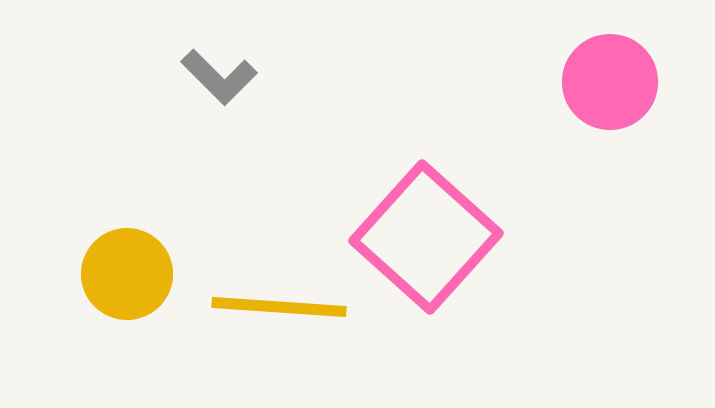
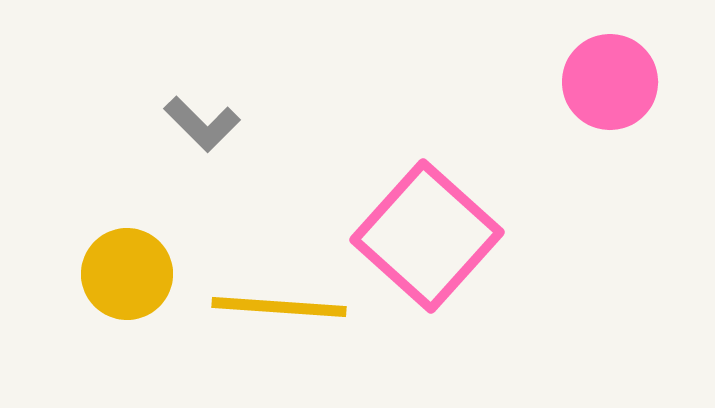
gray L-shape: moved 17 px left, 47 px down
pink square: moved 1 px right, 1 px up
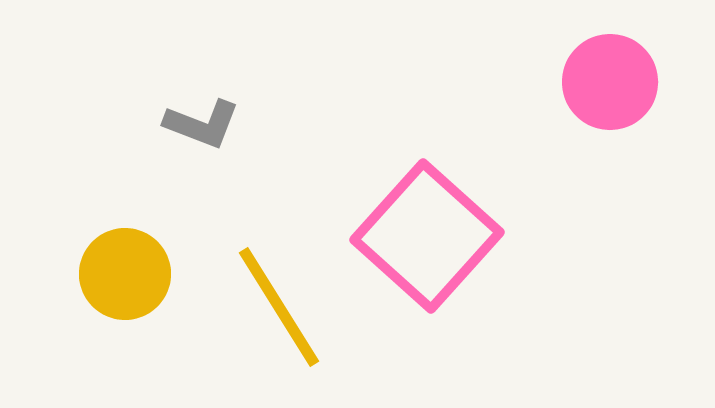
gray L-shape: rotated 24 degrees counterclockwise
yellow circle: moved 2 px left
yellow line: rotated 54 degrees clockwise
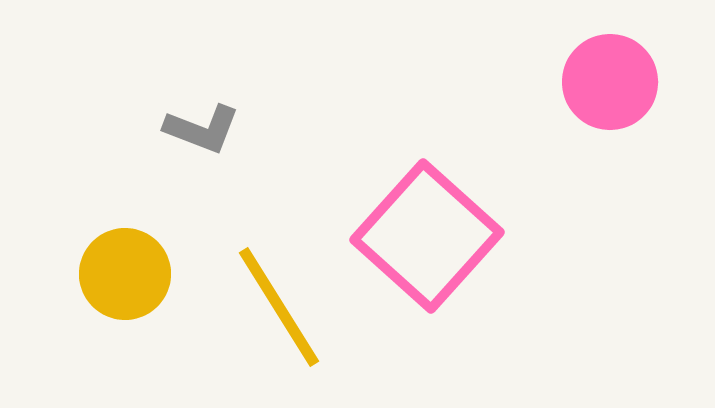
gray L-shape: moved 5 px down
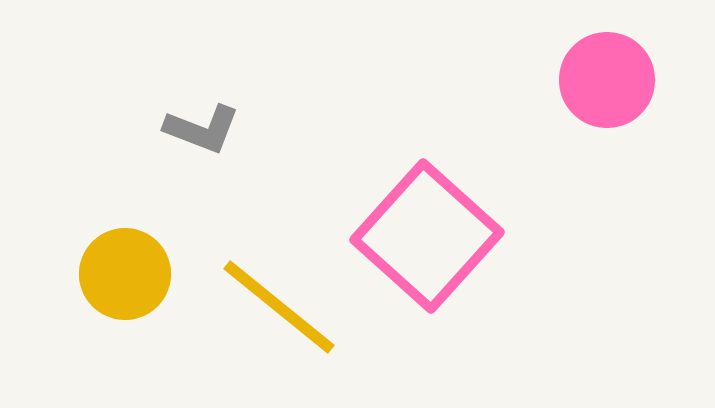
pink circle: moved 3 px left, 2 px up
yellow line: rotated 19 degrees counterclockwise
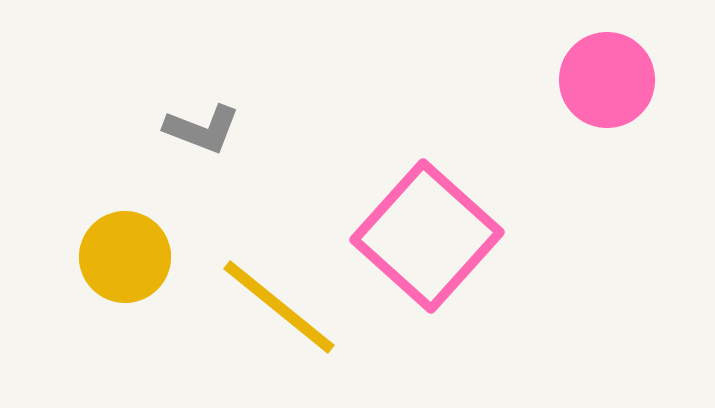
yellow circle: moved 17 px up
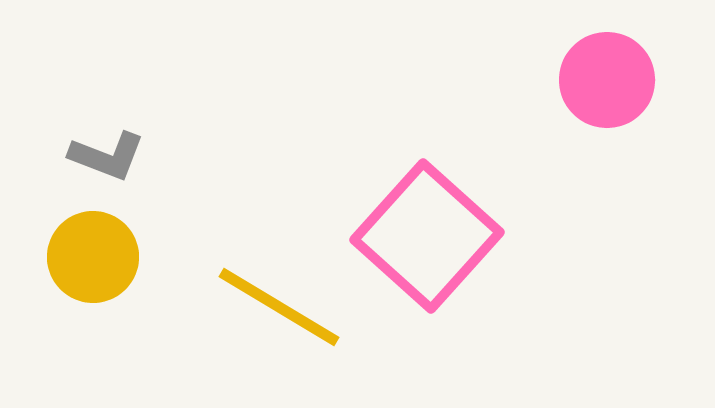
gray L-shape: moved 95 px left, 27 px down
yellow circle: moved 32 px left
yellow line: rotated 8 degrees counterclockwise
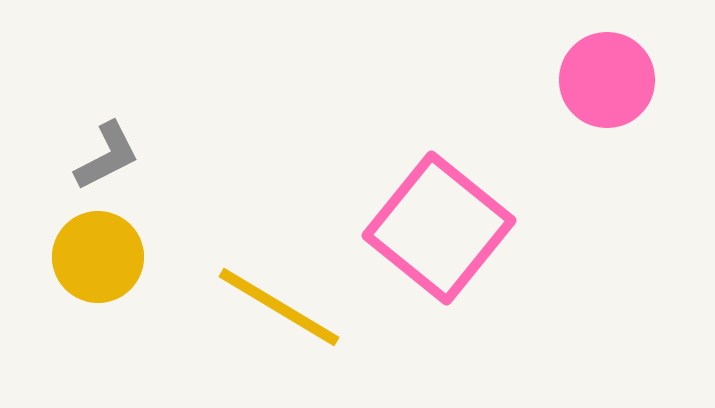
gray L-shape: rotated 48 degrees counterclockwise
pink square: moved 12 px right, 8 px up; rotated 3 degrees counterclockwise
yellow circle: moved 5 px right
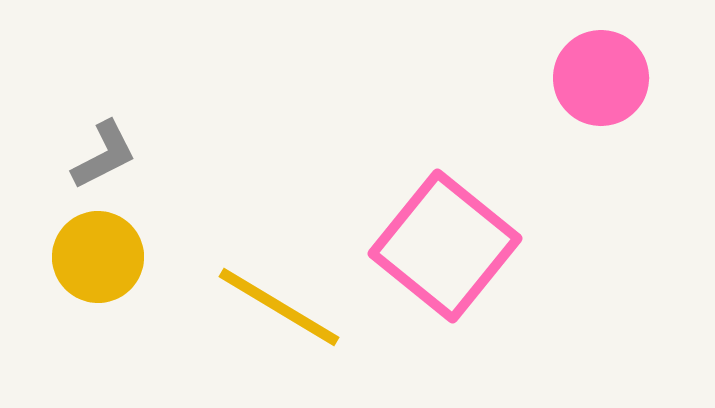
pink circle: moved 6 px left, 2 px up
gray L-shape: moved 3 px left, 1 px up
pink square: moved 6 px right, 18 px down
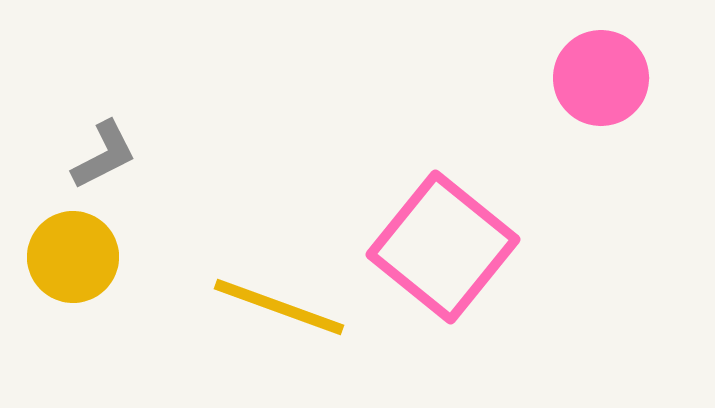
pink square: moved 2 px left, 1 px down
yellow circle: moved 25 px left
yellow line: rotated 11 degrees counterclockwise
